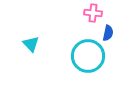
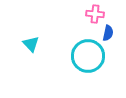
pink cross: moved 2 px right, 1 px down
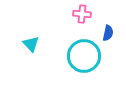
pink cross: moved 13 px left
cyan circle: moved 4 px left
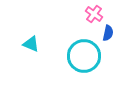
pink cross: moved 12 px right; rotated 30 degrees clockwise
cyan triangle: rotated 24 degrees counterclockwise
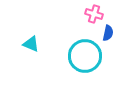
pink cross: rotated 18 degrees counterclockwise
cyan circle: moved 1 px right
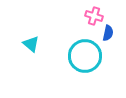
pink cross: moved 2 px down
cyan triangle: rotated 18 degrees clockwise
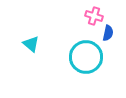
cyan circle: moved 1 px right, 1 px down
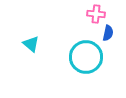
pink cross: moved 2 px right, 2 px up; rotated 12 degrees counterclockwise
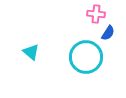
blue semicircle: rotated 21 degrees clockwise
cyan triangle: moved 8 px down
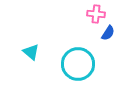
cyan circle: moved 8 px left, 7 px down
